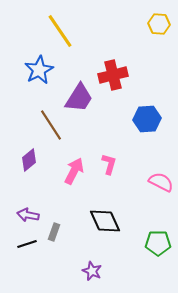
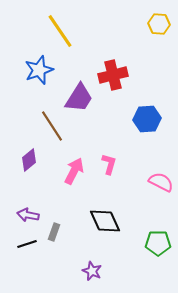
blue star: rotated 8 degrees clockwise
brown line: moved 1 px right, 1 px down
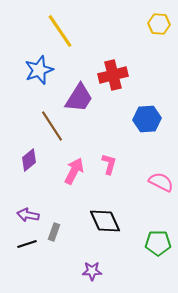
purple star: rotated 24 degrees counterclockwise
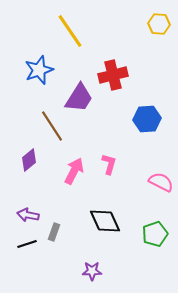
yellow line: moved 10 px right
green pentagon: moved 3 px left, 9 px up; rotated 20 degrees counterclockwise
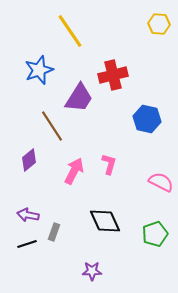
blue hexagon: rotated 16 degrees clockwise
